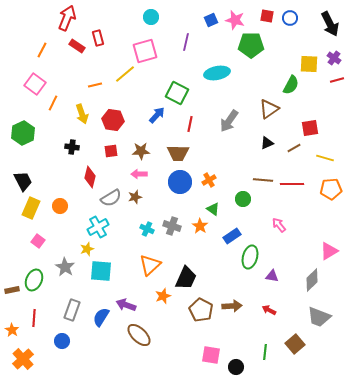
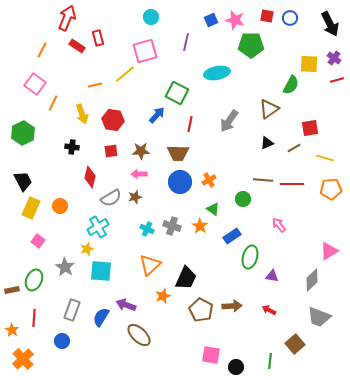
green line at (265, 352): moved 5 px right, 9 px down
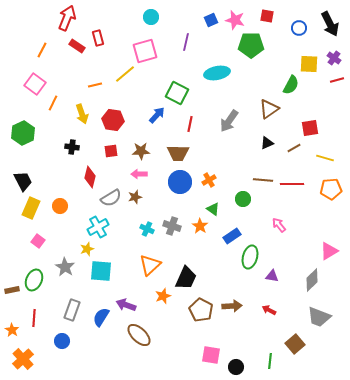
blue circle at (290, 18): moved 9 px right, 10 px down
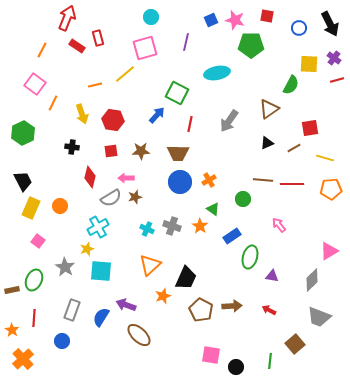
pink square at (145, 51): moved 3 px up
pink arrow at (139, 174): moved 13 px left, 4 px down
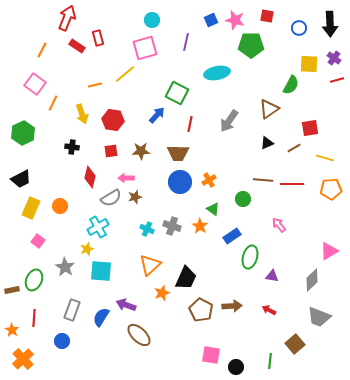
cyan circle at (151, 17): moved 1 px right, 3 px down
black arrow at (330, 24): rotated 25 degrees clockwise
black trapezoid at (23, 181): moved 2 px left, 2 px up; rotated 90 degrees clockwise
orange star at (163, 296): moved 1 px left, 3 px up
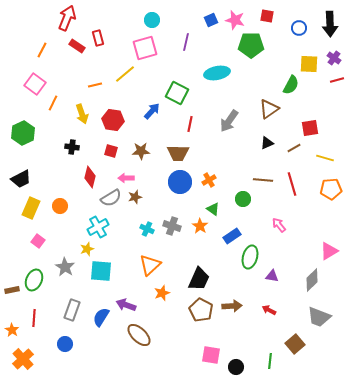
blue arrow at (157, 115): moved 5 px left, 4 px up
red square at (111, 151): rotated 24 degrees clockwise
red line at (292, 184): rotated 75 degrees clockwise
black trapezoid at (186, 278): moved 13 px right, 1 px down
blue circle at (62, 341): moved 3 px right, 3 px down
